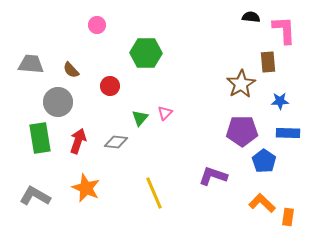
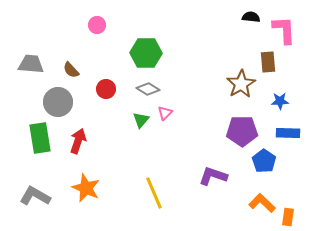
red circle: moved 4 px left, 3 px down
green triangle: moved 1 px right, 2 px down
gray diamond: moved 32 px right, 53 px up; rotated 25 degrees clockwise
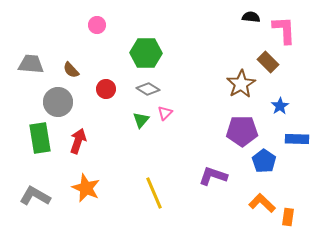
brown rectangle: rotated 40 degrees counterclockwise
blue star: moved 5 px down; rotated 30 degrees counterclockwise
blue rectangle: moved 9 px right, 6 px down
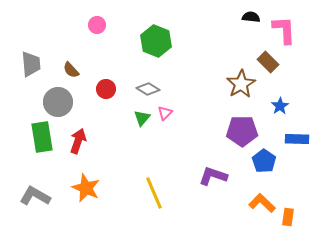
green hexagon: moved 10 px right, 12 px up; rotated 20 degrees clockwise
gray trapezoid: rotated 80 degrees clockwise
green triangle: moved 1 px right, 2 px up
green rectangle: moved 2 px right, 1 px up
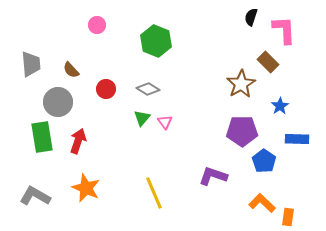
black semicircle: rotated 78 degrees counterclockwise
pink triangle: moved 9 px down; rotated 21 degrees counterclockwise
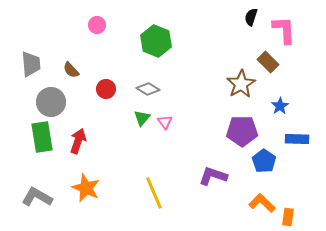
gray circle: moved 7 px left
gray L-shape: moved 2 px right, 1 px down
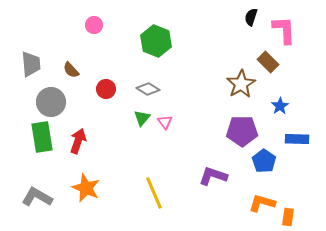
pink circle: moved 3 px left
orange L-shape: rotated 28 degrees counterclockwise
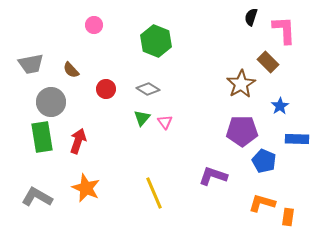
gray trapezoid: rotated 84 degrees clockwise
blue pentagon: rotated 10 degrees counterclockwise
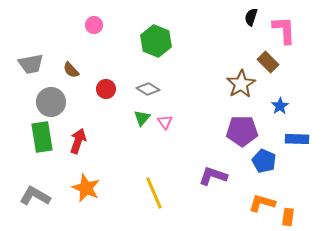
gray L-shape: moved 2 px left, 1 px up
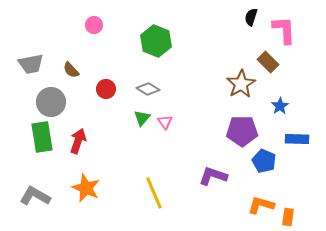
orange L-shape: moved 1 px left, 2 px down
